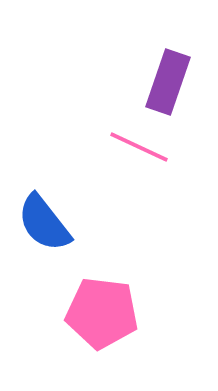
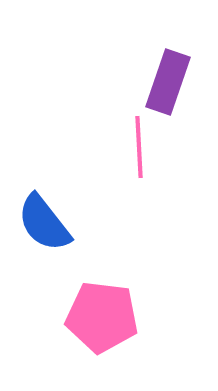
pink line: rotated 62 degrees clockwise
pink pentagon: moved 4 px down
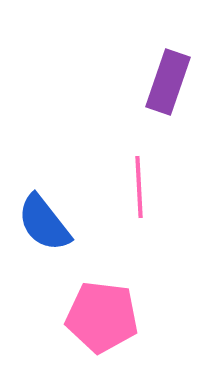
pink line: moved 40 px down
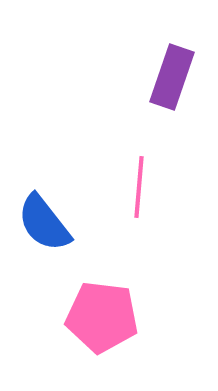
purple rectangle: moved 4 px right, 5 px up
pink line: rotated 8 degrees clockwise
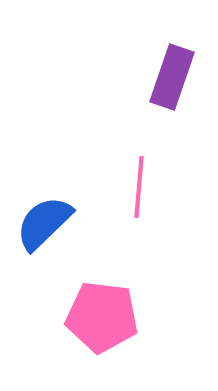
blue semicircle: rotated 84 degrees clockwise
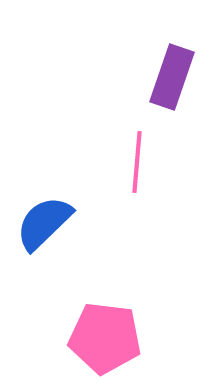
pink line: moved 2 px left, 25 px up
pink pentagon: moved 3 px right, 21 px down
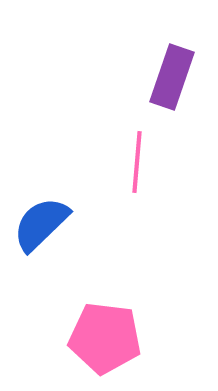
blue semicircle: moved 3 px left, 1 px down
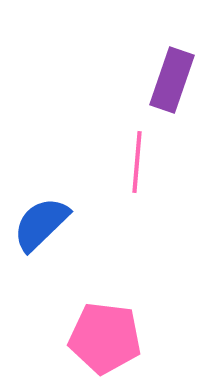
purple rectangle: moved 3 px down
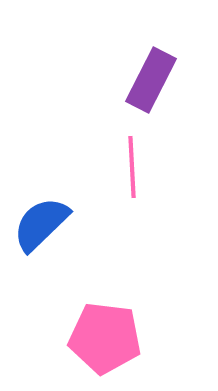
purple rectangle: moved 21 px left; rotated 8 degrees clockwise
pink line: moved 5 px left, 5 px down; rotated 8 degrees counterclockwise
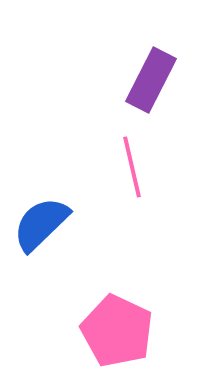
pink line: rotated 10 degrees counterclockwise
pink pentagon: moved 12 px right, 7 px up; rotated 18 degrees clockwise
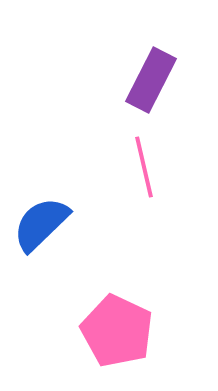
pink line: moved 12 px right
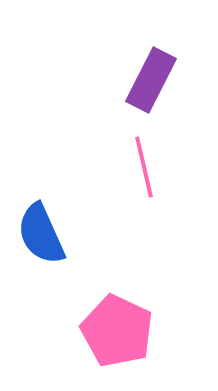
blue semicircle: moved 10 px down; rotated 70 degrees counterclockwise
